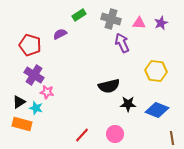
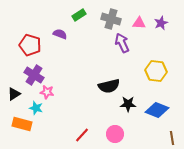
purple semicircle: rotated 48 degrees clockwise
black triangle: moved 5 px left, 8 px up
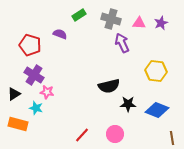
orange rectangle: moved 4 px left
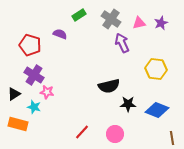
gray cross: rotated 18 degrees clockwise
pink triangle: rotated 16 degrees counterclockwise
yellow hexagon: moved 2 px up
cyan star: moved 2 px left, 1 px up
red line: moved 3 px up
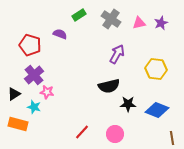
purple arrow: moved 5 px left, 11 px down; rotated 54 degrees clockwise
purple cross: rotated 18 degrees clockwise
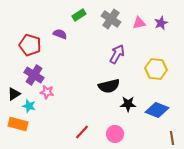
purple cross: rotated 18 degrees counterclockwise
cyan star: moved 5 px left, 1 px up
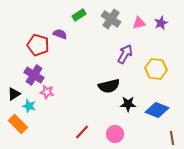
red pentagon: moved 8 px right
purple arrow: moved 8 px right
orange rectangle: rotated 30 degrees clockwise
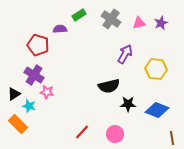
purple semicircle: moved 5 px up; rotated 24 degrees counterclockwise
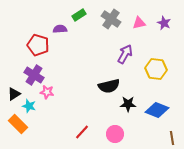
purple star: moved 3 px right; rotated 24 degrees counterclockwise
